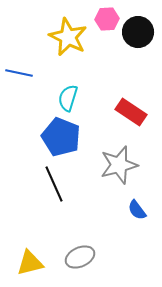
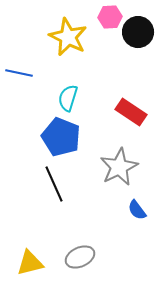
pink hexagon: moved 3 px right, 2 px up
gray star: moved 2 px down; rotated 12 degrees counterclockwise
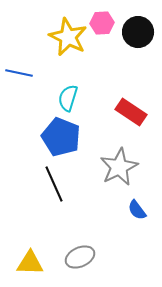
pink hexagon: moved 8 px left, 6 px down
yellow triangle: rotated 16 degrees clockwise
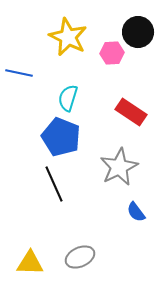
pink hexagon: moved 10 px right, 30 px down
blue semicircle: moved 1 px left, 2 px down
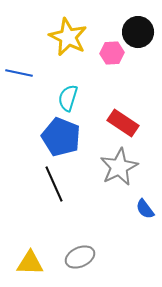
red rectangle: moved 8 px left, 11 px down
blue semicircle: moved 9 px right, 3 px up
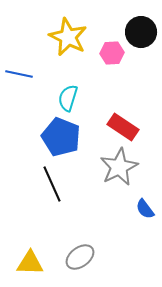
black circle: moved 3 px right
blue line: moved 1 px down
red rectangle: moved 4 px down
black line: moved 2 px left
gray ellipse: rotated 12 degrees counterclockwise
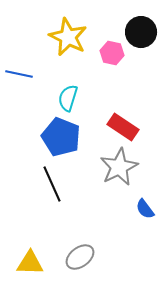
pink hexagon: rotated 15 degrees clockwise
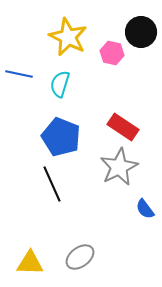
cyan semicircle: moved 8 px left, 14 px up
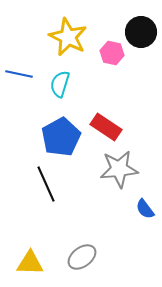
red rectangle: moved 17 px left
blue pentagon: rotated 21 degrees clockwise
gray star: moved 2 px down; rotated 21 degrees clockwise
black line: moved 6 px left
gray ellipse: moved 2 px right
